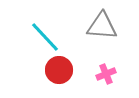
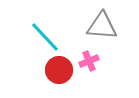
pink cross: moved 17 px left, 13 px up
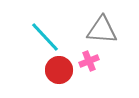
gray triangle: moved 4 px down
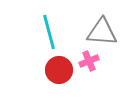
gray triangle: moved 2 px down
cyan line: moved 4 px right, 5 px up; rotated 28 degrees clockwise
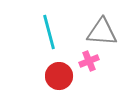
red circle: moved 6 px down
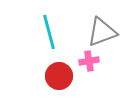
gray triangle: rotated 24 degrees counterclockwise
pink cross: rotated 12 degrees clockwise
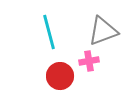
gray triangle: moved 1 px right, 1 px up
red circle: moved 1 px right
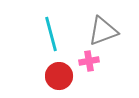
cyan line: moved 2 px right, 2 px down
red circle: moved 1 px left
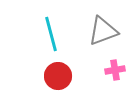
pink cross: moved 26 px right, 9 px down
red circle: moved 1 px left
